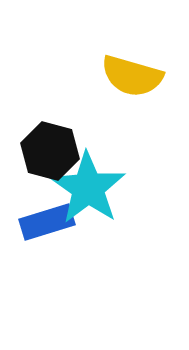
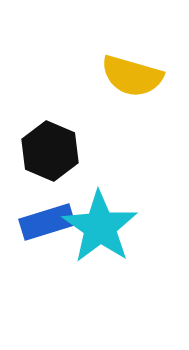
black hexagon: rotated 8 degrees clockwise
cyan star: moved 12 px right, 39 px down
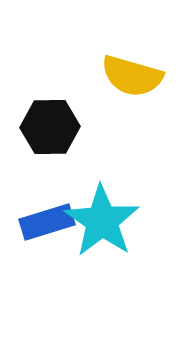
black hexagon: moved 24 px up; rotated 24 degrees counterclockwise
cyan star: moved 2 px right, 6 px up
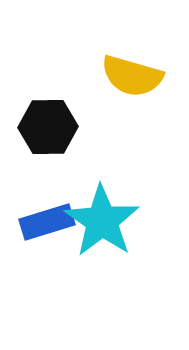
black hexagon: moved 2 px left
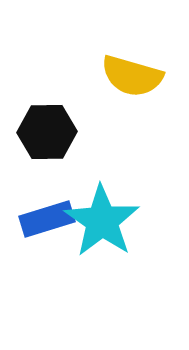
black hexagon: moved 1 px left, 5 px down
blue rectangle: moved 3 px up
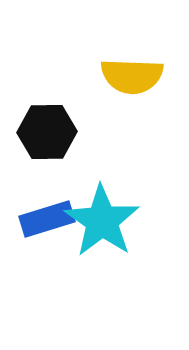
yellow semicircle: rotated 14 degrees counterclockwise
